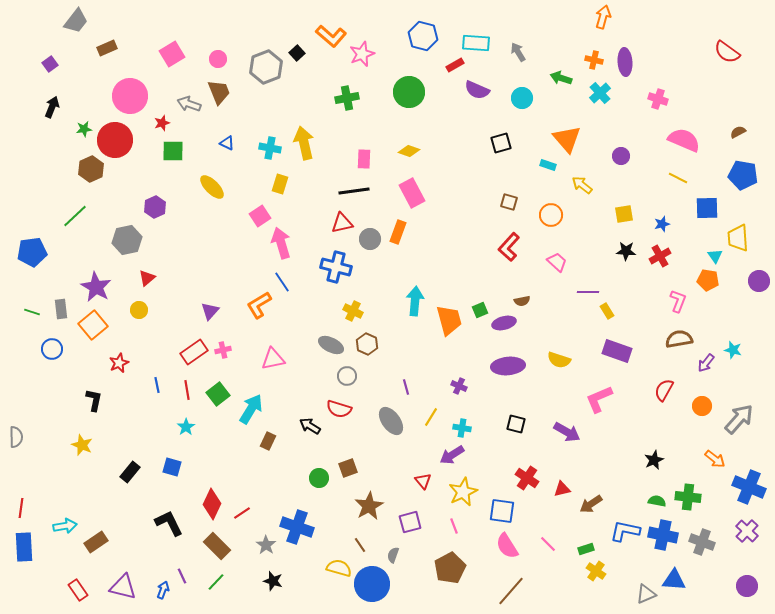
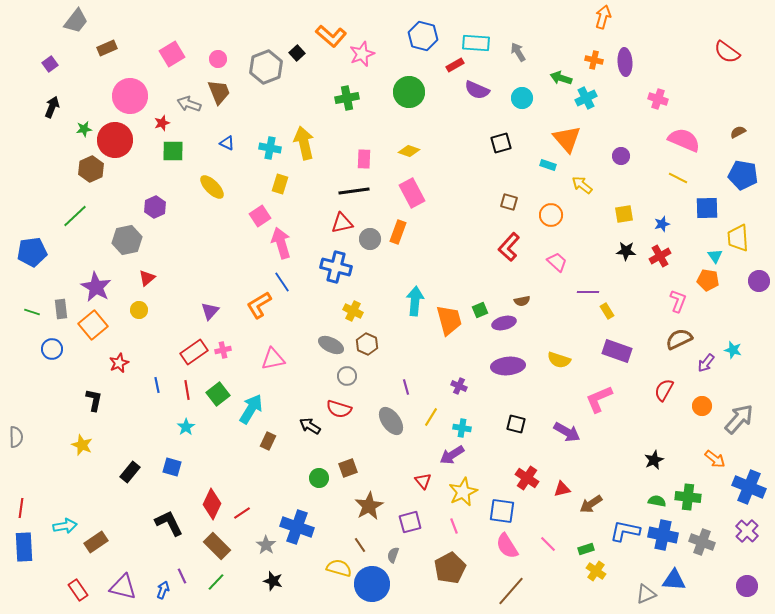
cyan cross at (600, 93): moved 14 px left, 5 px down; rotated 15 degrees clockwise
brown semicircle at (679, 339): rotated 16 degrees counterclockwise
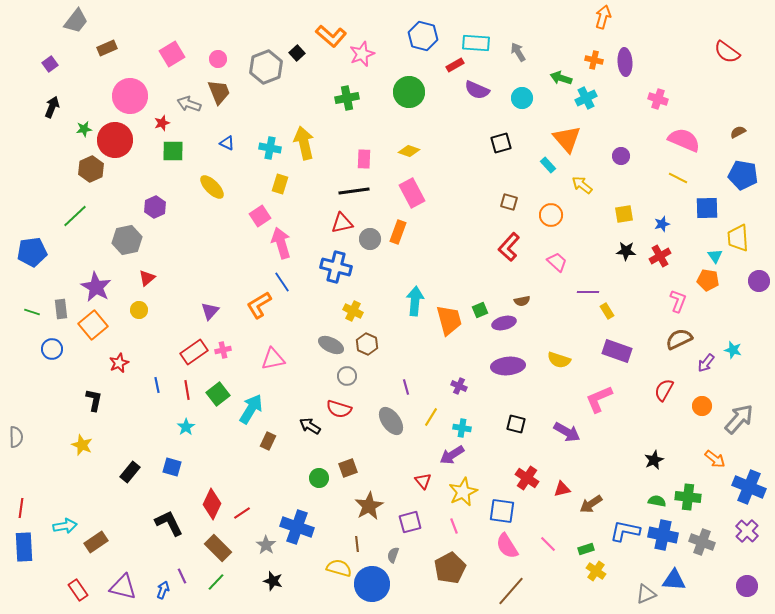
cyan rectangle at (548, 165): rotated 28 degrees clockwise
brown line at (360, 545): moved 3 px left, 1 px up; rotated 28 degrees clockwise
brown rectangle at (217, 546): moved 1 px right, 2 px down
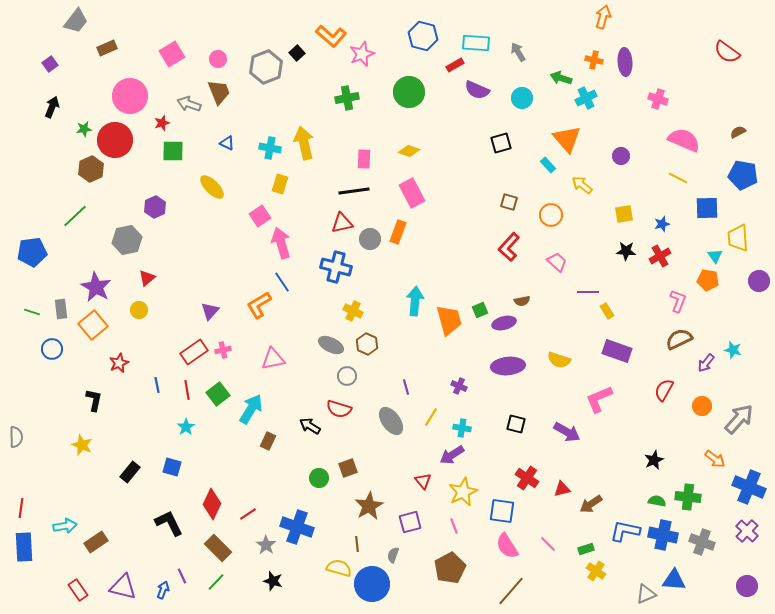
red line at (242, 513): moved 6 px right, 1 px down
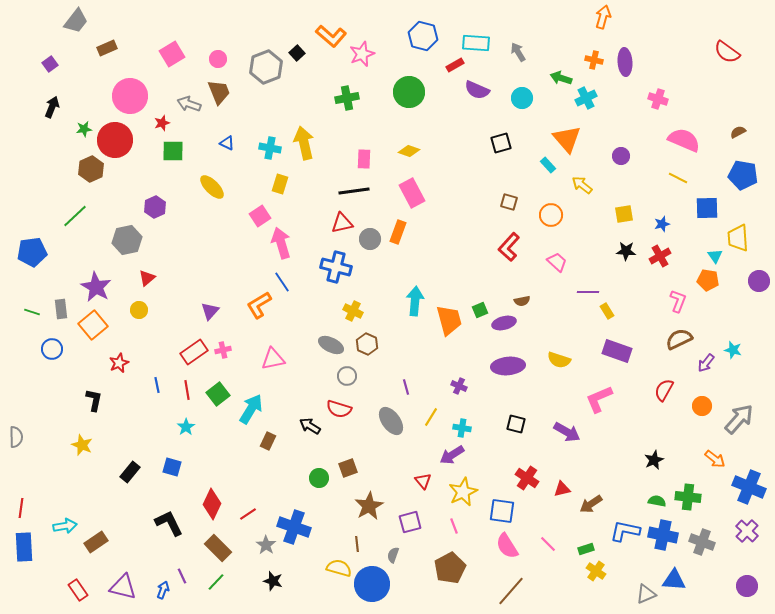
blue cross at (297, 527): moved 3 px left
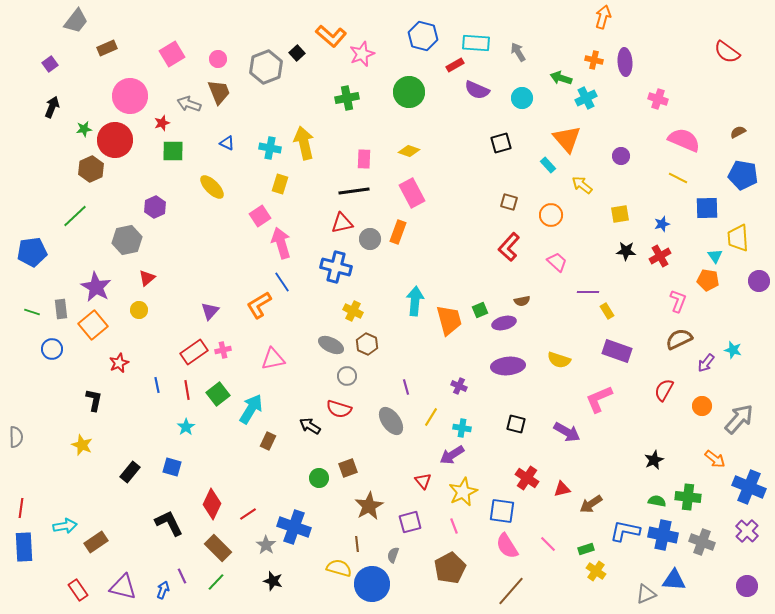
yellow square at (624, 214): moved 4 px left
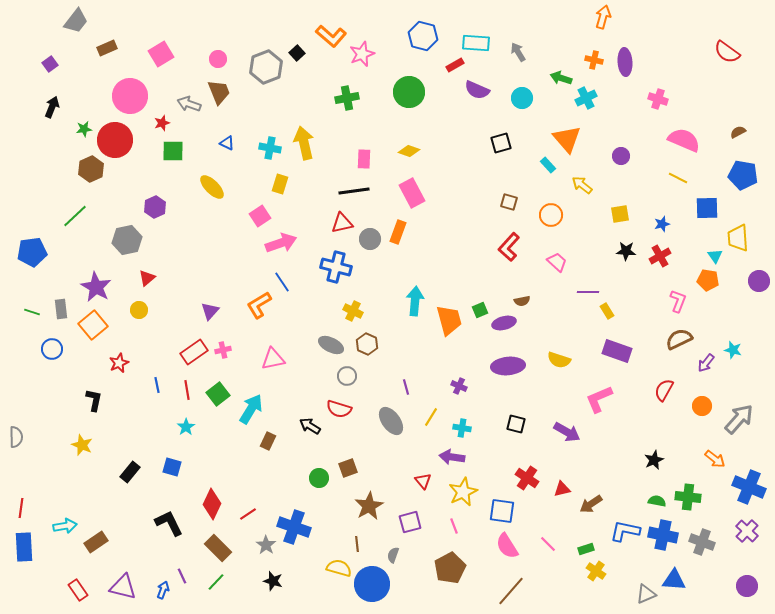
pink square at (172, 54): moved 11 px left
pink arrow at (281, 243): rotated 88 degrees clockwise
purple arrow at (452, 455): moved 2 px down; rotated 40 degrees clockwise
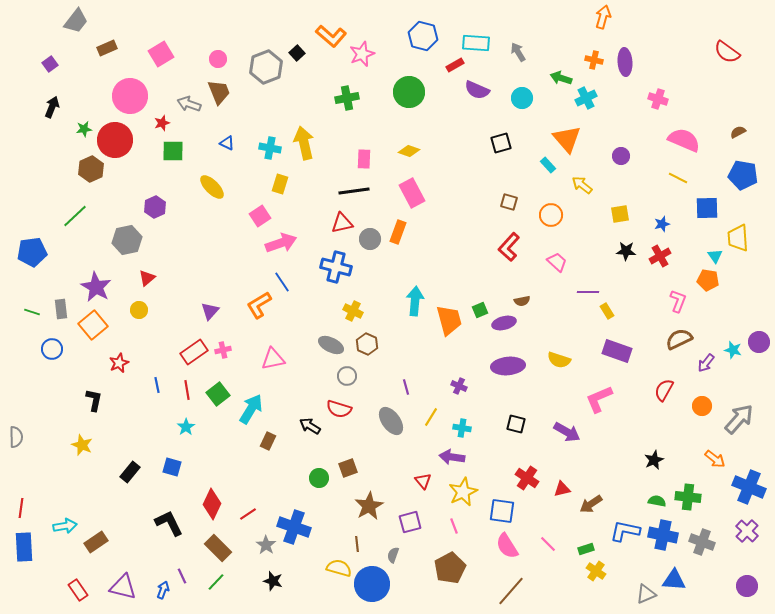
purple circle at (759, 281): moved 61 px down
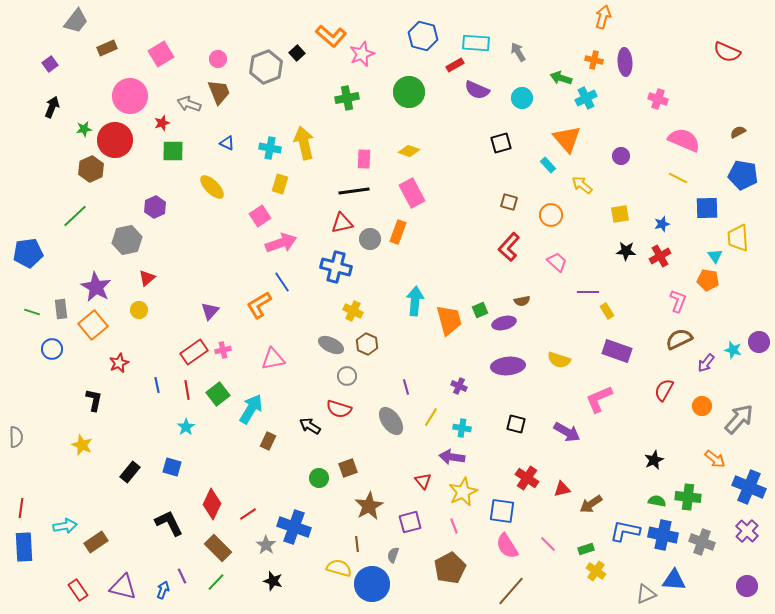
red semicircle at (727, 52): rotated 12 degrees counterclockwise
blue pentagon at (32, 252): moved 4 px left, 1 px down
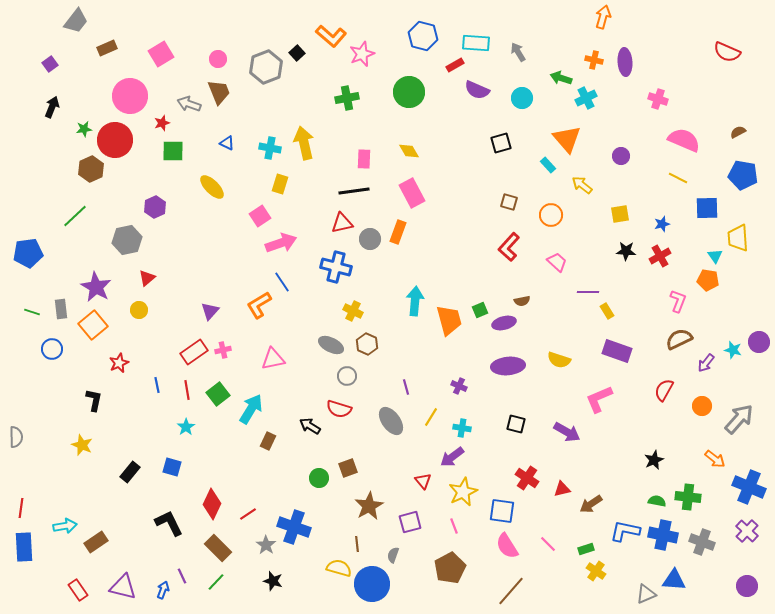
yellow diamond at (409, 151): rotated 40 degrees clockwise
purple arrow at (452, 457): rotated 45 degrees counterclockwise
